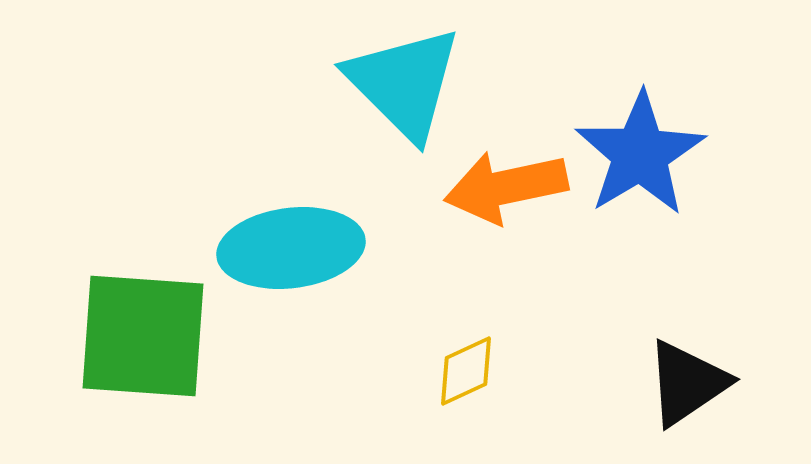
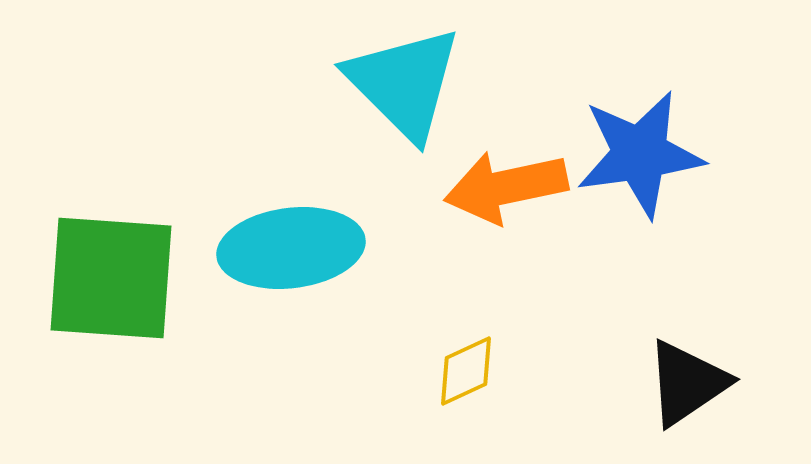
blue star: rotated 23 degrees clockwise
green square: moved 32 px left, 58 px up
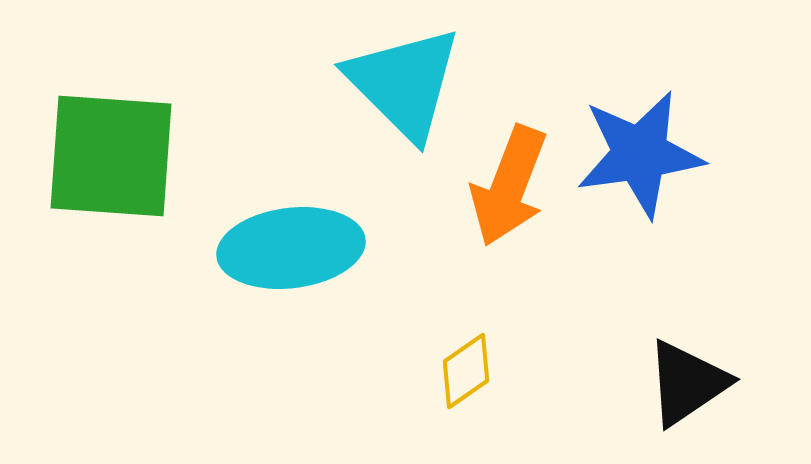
orange arrow: moved 3 px right, 1 px up; rotated 57 degrees counterclockwise
green square: moved 122 px up
yellow diamond: rotated 10 degrees counterclockwise
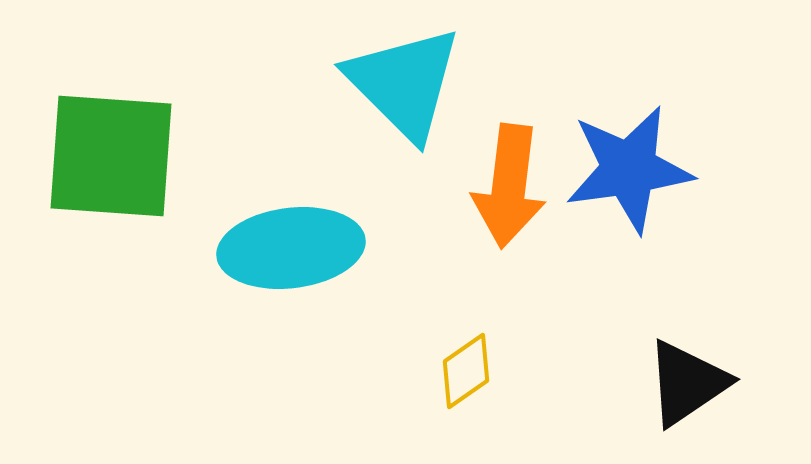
blue star: moved 11 px left, 15 px down
orange arrow: rotated 14 degrees counterclockwise
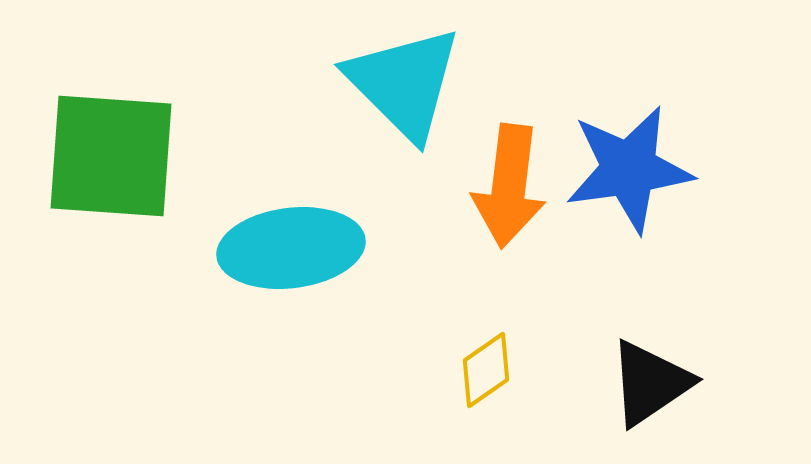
yellow diamond: moved 20 px right, 1 px up
black triangle: moved 37 px left
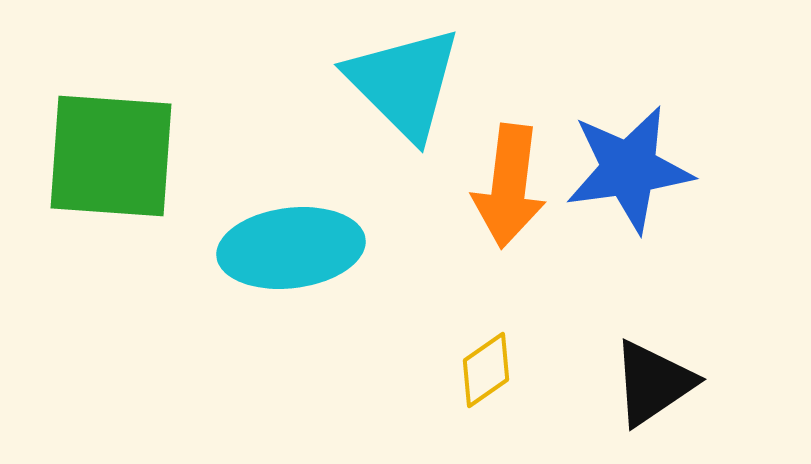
black triangle: moved 3 px right
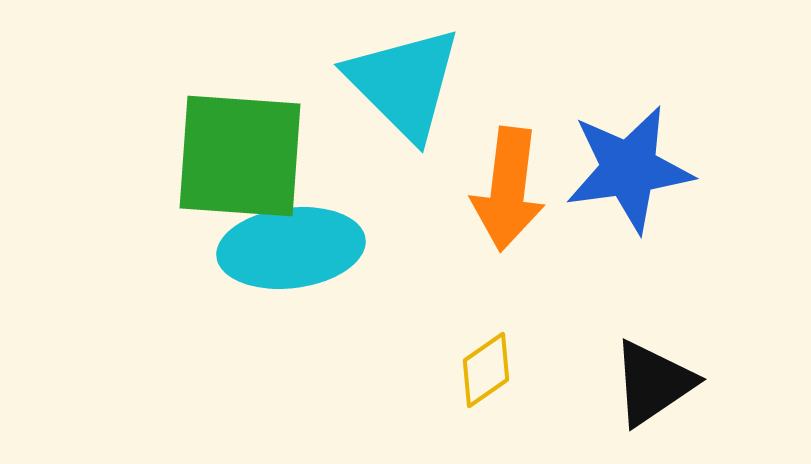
green square: moved 129 px right
orange arrow: moved 1 px left, 3 px down
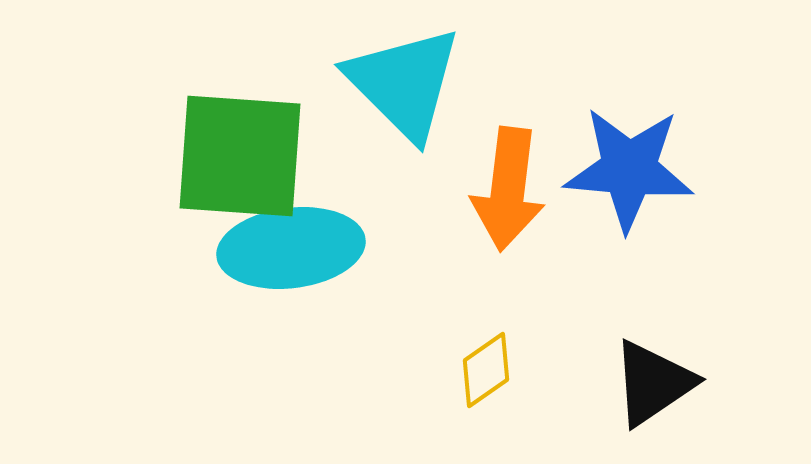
blue star: rotated 13 degrees clockwise
